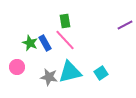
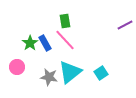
green star: rotated 14 degrees clockwise
cyan triangle: rotated 25 degrees counterclockwise
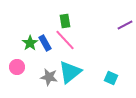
cyan square: moved 10 px right, 5 px down; rotated 32 degrees counterclockwise
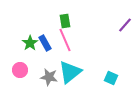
purple line: rotated 21 degrees counterclockwise
pink line: rotated 20 degrees clockwise
pink circle: moved 3 px right, 3 px down
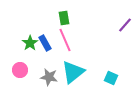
green rectangle: moved 1 px left, 3 px up
cyan triangle: moved 3 px right
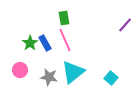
cyan square: rotated 16 degrees clockwise
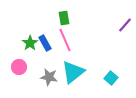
pink circle: moved 1 px left, 3 px up
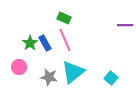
green rectangle: rotated 56 degrees counterclockwise
purple line: rotated 49 degrees clockwise
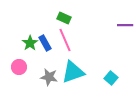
cyan triangle: rotated 20 degrees clockwise
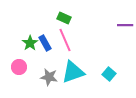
cyan square: moved 2 px left, 4 px up
